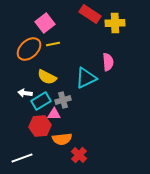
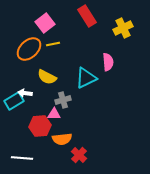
red rectangle: moved 3 px left, 2 px down; rotated 25 degrees clockwise
yellow cross: moved 8 px right, 5 px down; rotated 24 degrees counterclockwise
cyan rectangle: moved 27 px left
white line: rotated 25 degrees clockwise
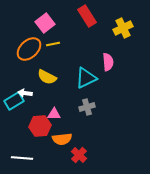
gray cross: moved 24 px right, 7 px down
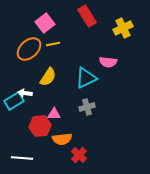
pink semicircle: rotated 102 degrees clockwise
yellow semicircle: moved 1 px right; rotated 84 degrees counterclockwise
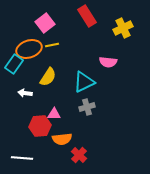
yellow line: moved 1 px left, 1 px down
orange ellipse: rotated 25 degrees clockwise
cyan triangle: moved 2 px left, 4 px down
cyan rectangle: moved 37 px up; rotated 24 degrees counterclockwise
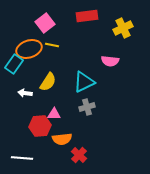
red rectangle: rotated 65 degrees counterclockwise
yellow line: rotated 24 degrees clockwise
pink semicircle: moved 2 px right, 1 px up
yellow semicircle: moved 5 px down
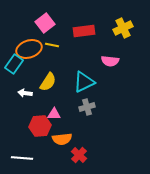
red rectangle: moved 3 px left, 15 px down
